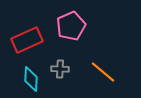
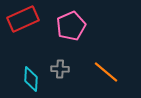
red rectangle: moved 4 px left, 21 px up
orange line: moved 3 px right
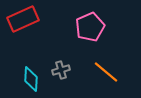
pink pentagon: moved 19 px right, 1 px down
gray cross: moved 1 px right, 1 px down; rotated 18 degrees counterclockwise
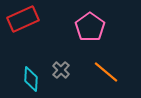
pink pentagon: rotated 12 degrees counterclockwise
gray cross: rotated 30 degrees counterclockwise
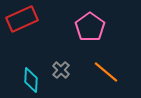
red rectangle: moved 1 px left
cyan diamond: moved 1 px down
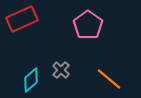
pink pentagon: moved 2 px left, 2 px up
orange line: moved 3 px right, 7 px down
cyan diamond: rotated 45 degrees clockwise
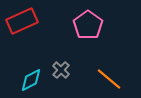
red rectangle: moved 2 px down
cyan diamond: rotated 15 degrees clockwise
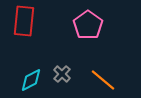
red rectangle: moved 2 px right; rotated 60 degrees counterclockwise
gray cross: moved 1 px right, 4 px down
orange line: moved 6 px left, 1 px down
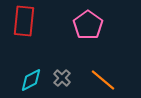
gray cross: moved 4 px down
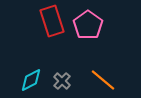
red rectangle: moved 28 px right; rotated 24 degrees counterclockwise
gray cross: moved 3 px down
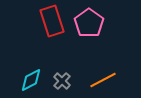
pink pentagon: moved 1 px right, 2 px up
orange line: rotated 68 degrees counterclockwise
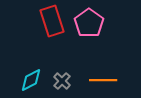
orange line: rotated 28 degrees clockwise
